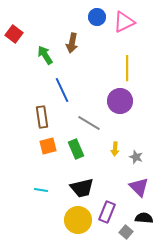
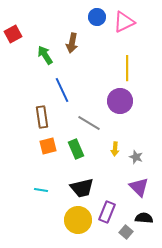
red square: moved 1 px left; rotated 24 degrees clockwise
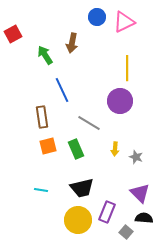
purple triangle: moved 1 px right, 6 px down
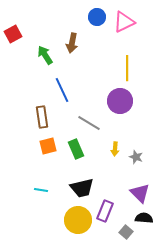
purple rectangle: moved 2 px left, 1 px up
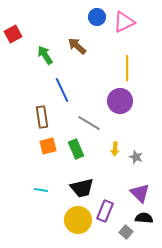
brown arrow: moved 5 px right, 3 px down; rotated 120 degrees clockwise
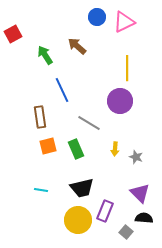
brown rectangle: moved 2 px left
